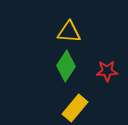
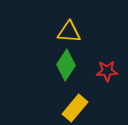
green diamond: moved 1 px up
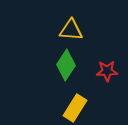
yellow triangle: moved 2 px right, 2 px up
yellow rectangle: rotated 8 degrees counterclockwise
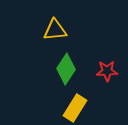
yellow triangle: moved 16 px left; rotated 10 degrees counterclockwise
green diamond: moved 4 px down
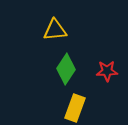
yellow rectangle: rotated 12 degrees counterclockwise
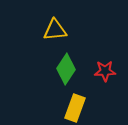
red star: moved 2 px left
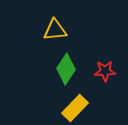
yellow rectangle: rotated 24 degrees clockwise
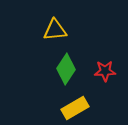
yellow rectangle: rotated 16 degrees clockwise
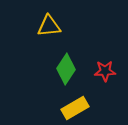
yellow triangle: moved 6 px left, 4 px up
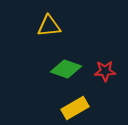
green diamond: rotated 76 degrees clockwise
